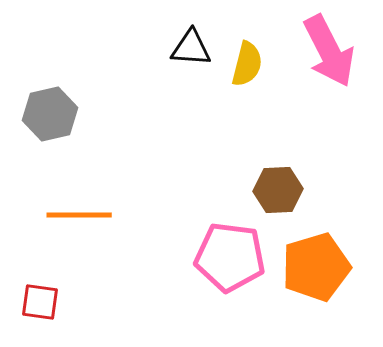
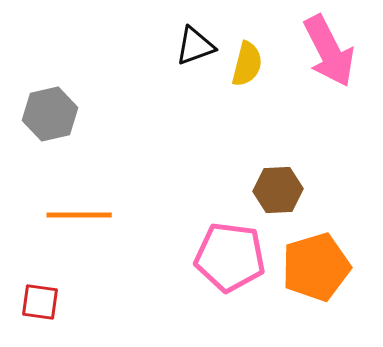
black triangle: moved 4 px right, 2 px up; rotated 24 degrees counterclockwise
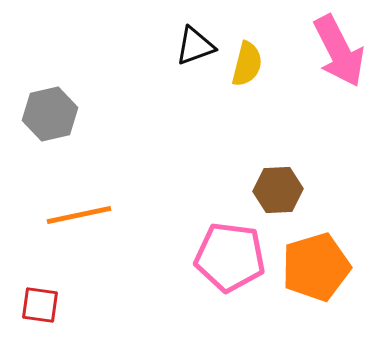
pink arrow: moved 10 px right
orange line: rotated 12 degrees counterclockwise
red square: moved 3 px down
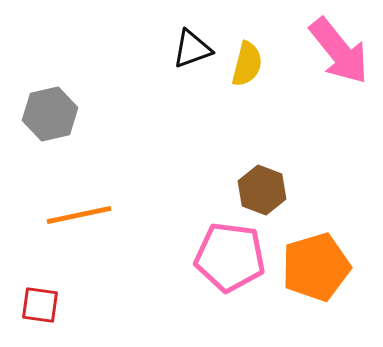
black triangle: moved 3 px left, 3 px down
pink arrow: rotated 12 degrees counterclockwise
brown hexagon: moved 16 px left; rotated 24 degrees clockwise
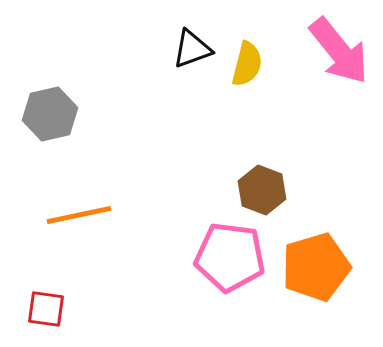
red square: moved 6 px right, 4 px down
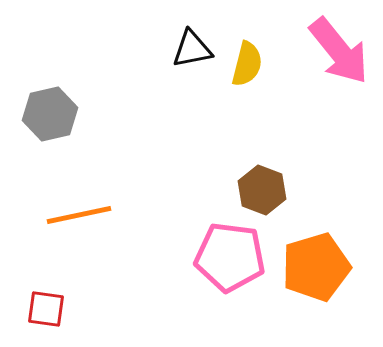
black triangle: rotated 9 degrees clockwise
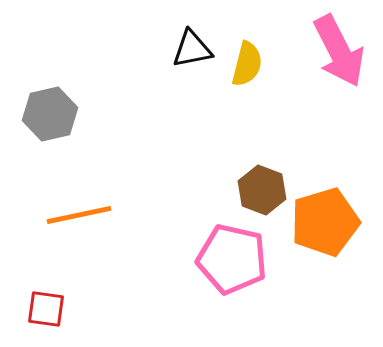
pink arrow: rotated 12 degrees clockwise
pink pentagon: moved 2 px right, 2 px down; rotated 6 degrees clockwise
orange pentagon: moved 9 px right, 45 px up
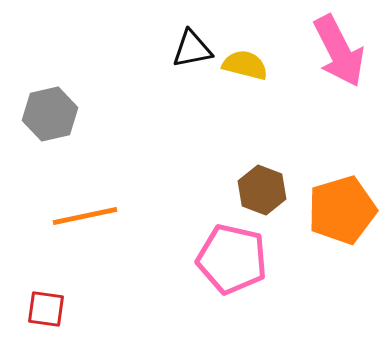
yellow semicircle: moved 2 px left, 1 px down; rotated 90 degrees counterclockwise
orange line: moved 6 px right, 1 px down
orange pentagon: moved 17 px right, 12 px up
